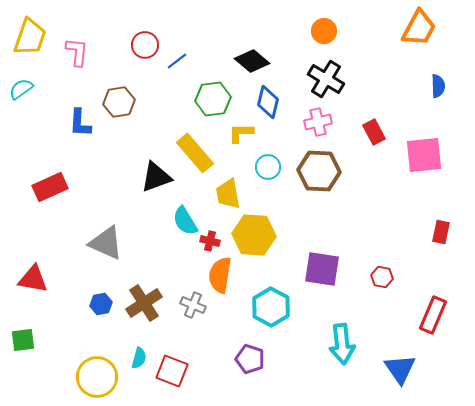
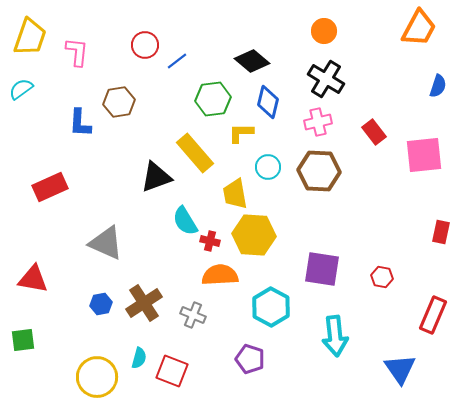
blue semicircle at (438, 86): rotated 20 degrees clockwise
red rectangle at (374, 132): rotated 10 degrees counterclockwise
yellow trapezoid at (228, 194): moved 7 px right
orange semicircle at (220, 275): rotated 78 degrees clockwise
gray cross at (193, 305): moved 10 px down
cyan arrow at (342, 344): moved 7 px left, 8 px up
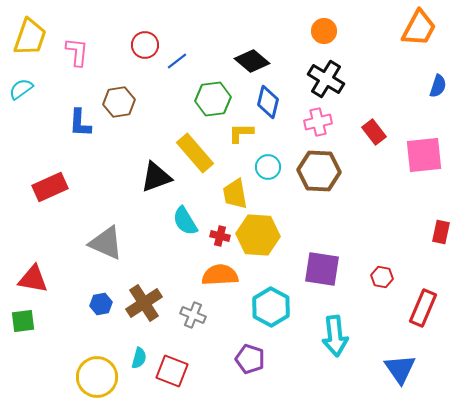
yellow hexagon at (254, 235): moved 4 px right
red cross at (210, 241): moved 10 px right, 5 px up
red rectangle at (433, 315): moved 10 px left, 7 px up
green square at (23, 340): moved 19 px up
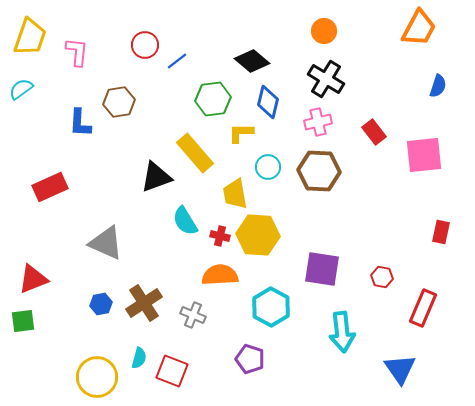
red triangle at (33, 279): rotated 32 degrees counterclockwise
cyan arrow at (335, 336): moved 7 px right, 4 px up
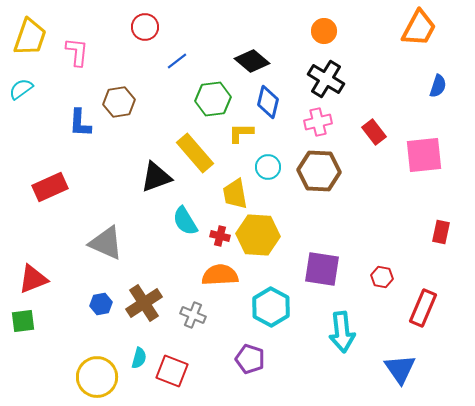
red circle at (145, 45): moved 18 px up
